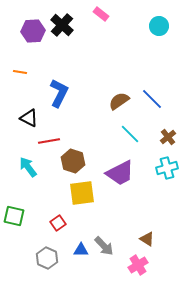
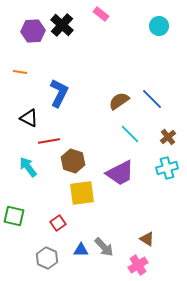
gray arrow: moved 1 px down
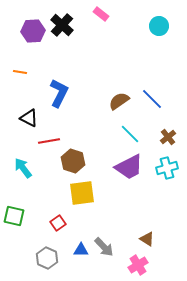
cyan arrow: moved 5 px left, 1 px down
purple trapezoid: moved 9 px right, 6 px up
